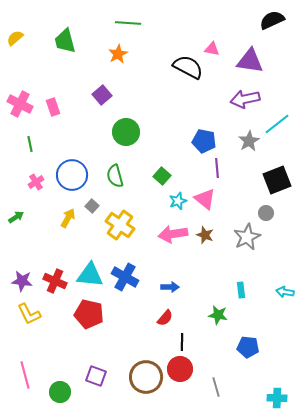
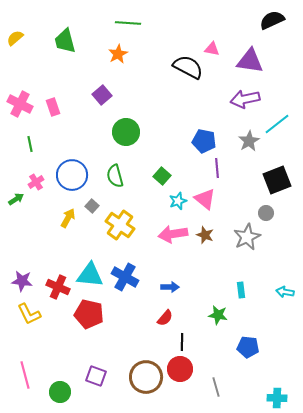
green arrow at (16, 217): moved 18 px up
red cross at (55, 281): moved 3 px right, 6 px down
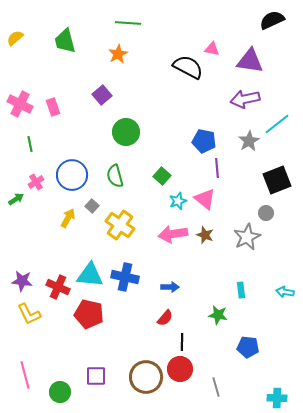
blue cross at (125, 277): rotated 16 degrees counterclockwise
purple square at (96, 376): rotated 20 degrees counterclockwise
